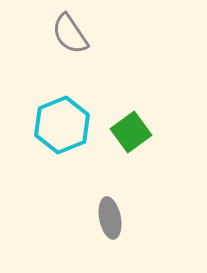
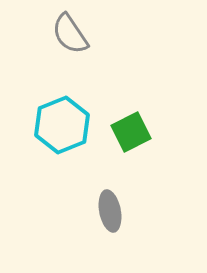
green square: rotated 9 degrees clockwise
gray ellipse: moved 7 px up
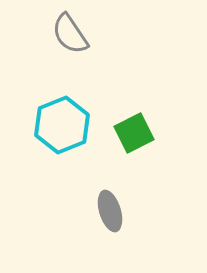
green square: moved 3 px right, 1 px down
gray ellipse: rotated 6 degrees counterclockwise
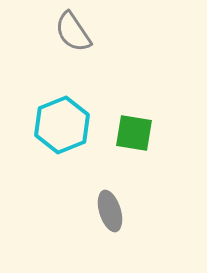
gray semicircle: moved 3 px right, 2 px up
green square: rotated 36 degrees clockwise
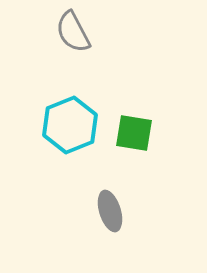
gray semicircle: rotated 6 degrees clockwise
cyan hexagon: moved 8 px right
